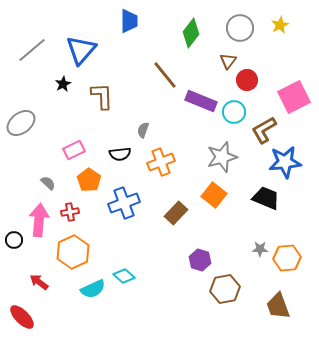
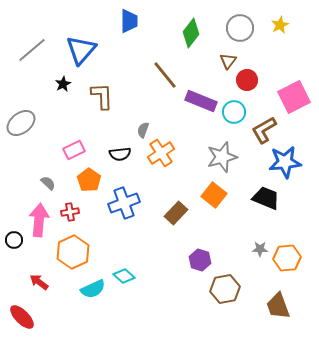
orange cross at (161, 162): moved 9 px up; rotated 12 degrees counterclockwise
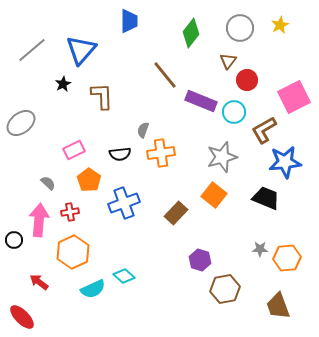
orange cross at (161, 153): rotated 24 degrees clockwise
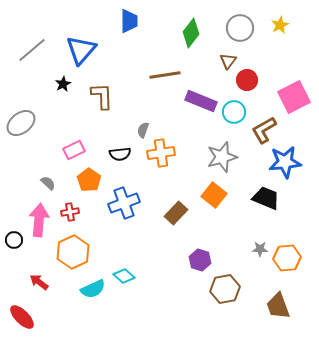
brown line at (165, 75): rotated 60 degrees counterclockwise
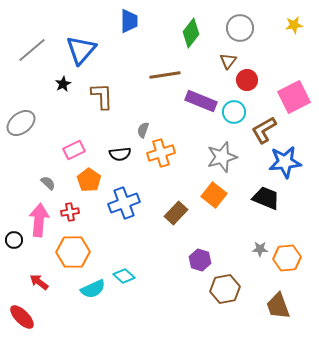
yellow star at (280, 25): moved 14 px right; rotated 18 degrees clockwise
orange cross at (161, 153): rotated 8 degrees counterclockwise
orange hexagon at (73, 252): rotated 24 degrees clockwise
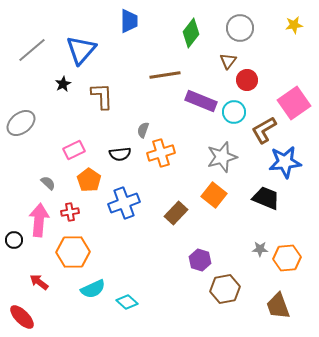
pink square at (294, 97): moved 6 px down; rotated 8 degrees counterclockwise
cyan diamond at (124, 276): moved 3 px right, 26 px down
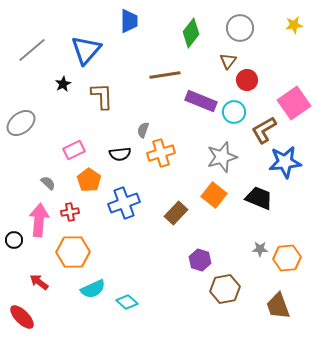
blue triangle at (81, 50): moved 5 px right
black trapezoid at (266, 198): moved 7 px left
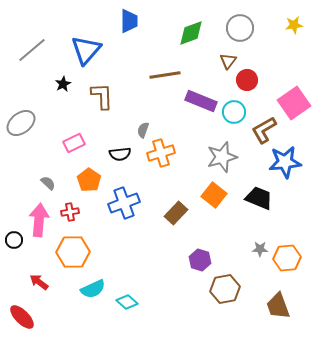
green diamond at (191, 33): rotated 32 degrees clockwise
pink rectangle at (74, 150): moved 7 px up
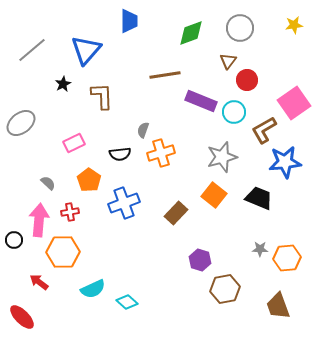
orange hexagon at (73, 252): moved 10 px left
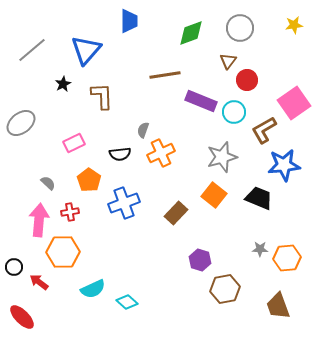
orange cross at (161, 153): rotated 8 degrees counterclockwise
blue star at (285, 162): moved 1 px left, 3 px down
black circle at (14, 240): moved 27 px down
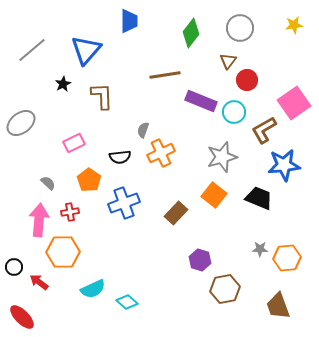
green diamond at (191, 33): rotated 32 degrees counterclockwise
black semicircle at (120, 154): moved 3 px down
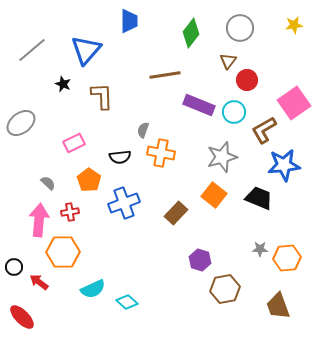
black star at (63, 84): rotated 21 degrees counterclockwise
purple rectangle at (201, 101): moved 2 px left, 4 px down
orange cross at (161, 153): rotated 36 degrees clockwise
